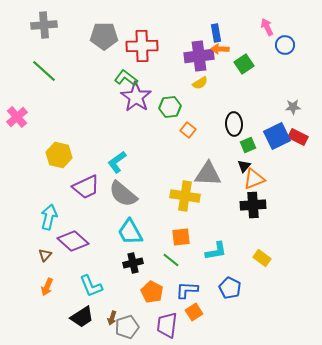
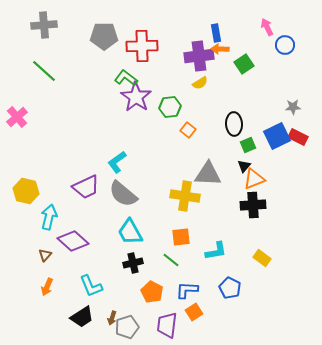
yellow hexagon at (59, 155): moved 33 px left, 36 px down
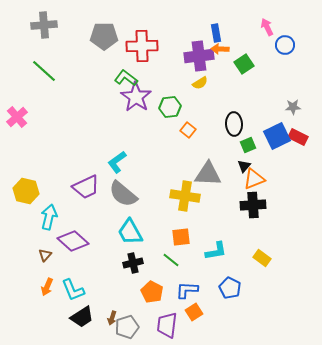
cyan L-shape at (91, 286): moved 18 px left, 4 px down
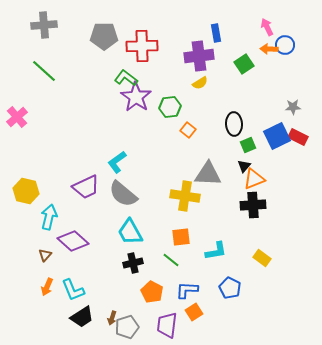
orange arrow at (220, 49): moved 49 px right
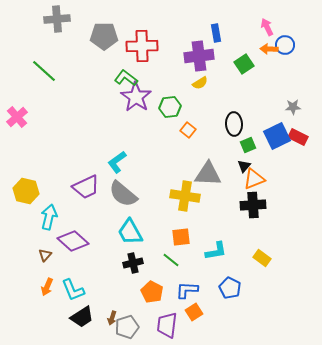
gray cross at (44, 25): moved 13 px right, 6 px up
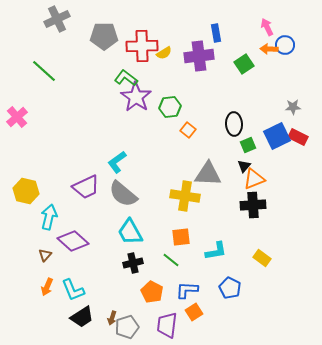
gray cross at (57, 19): rotated 20 degrees counterclockwise
yellow semicircle at (200, 83): moved 36 px left, 30 px up
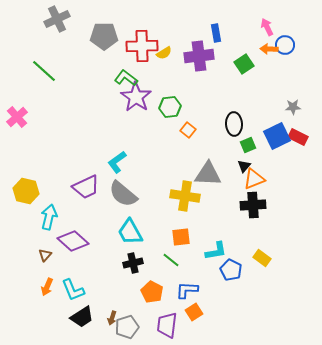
blue pentagon at (230, 288): moved 1 px right, 18 px up
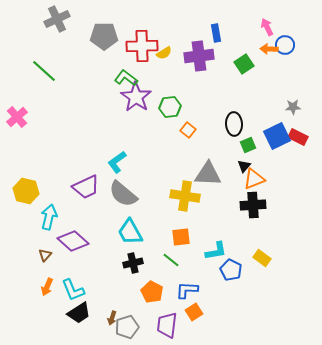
black trapezoid at (82, 317): moved 3 px left, 4 px up
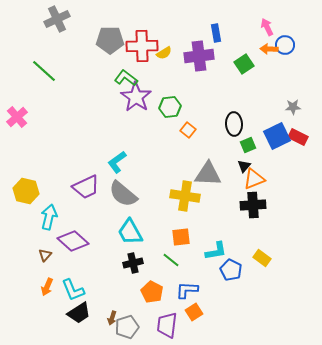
gray pentagon at (104, 36): moved 6 px right, 4 px down
